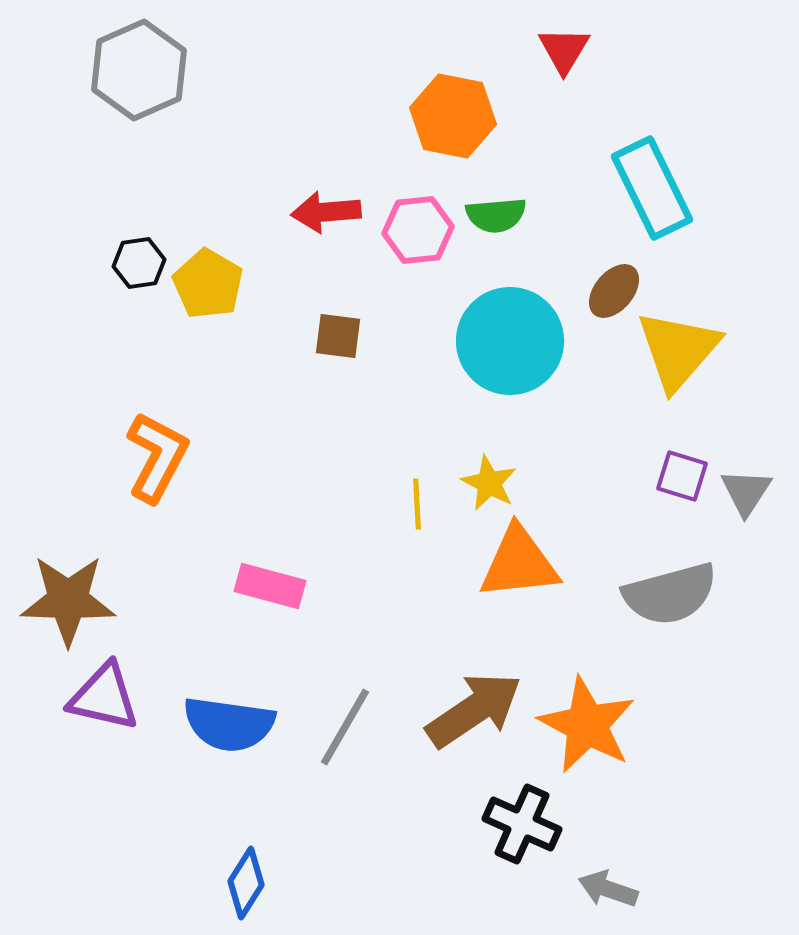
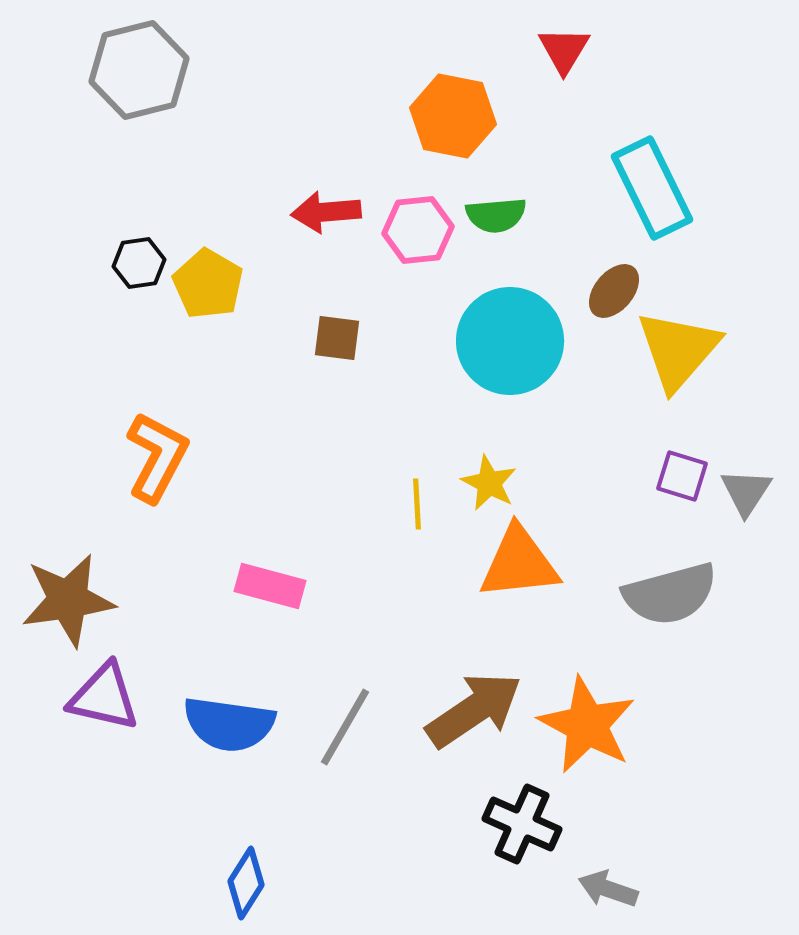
gray hexagon: rotated 10 degrees clockwise
brown square: moved 1 px left, 2 px down
brown star: rotated 10 degrees counterclockwise
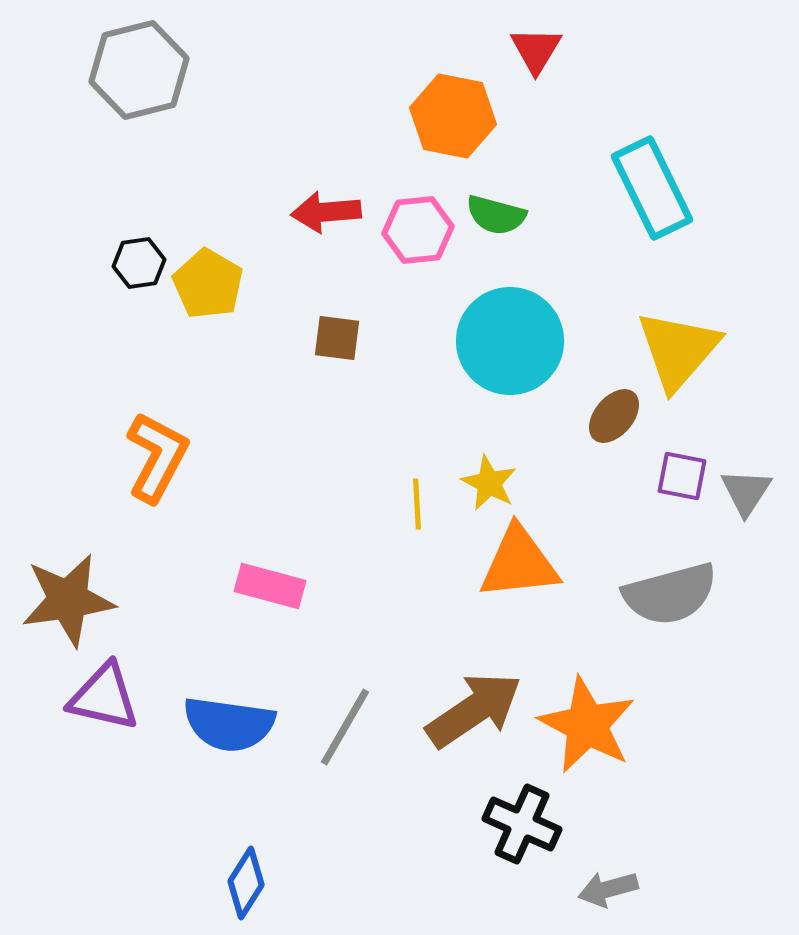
red triangle: moved 28 px left
green semicircle: rotated 20 degrees clockwise
brown ellipse: moved 125 px down
purple square: rotated 6 degrees counterclockwise
gray arrow: rotated 34 degrees counterclockwise
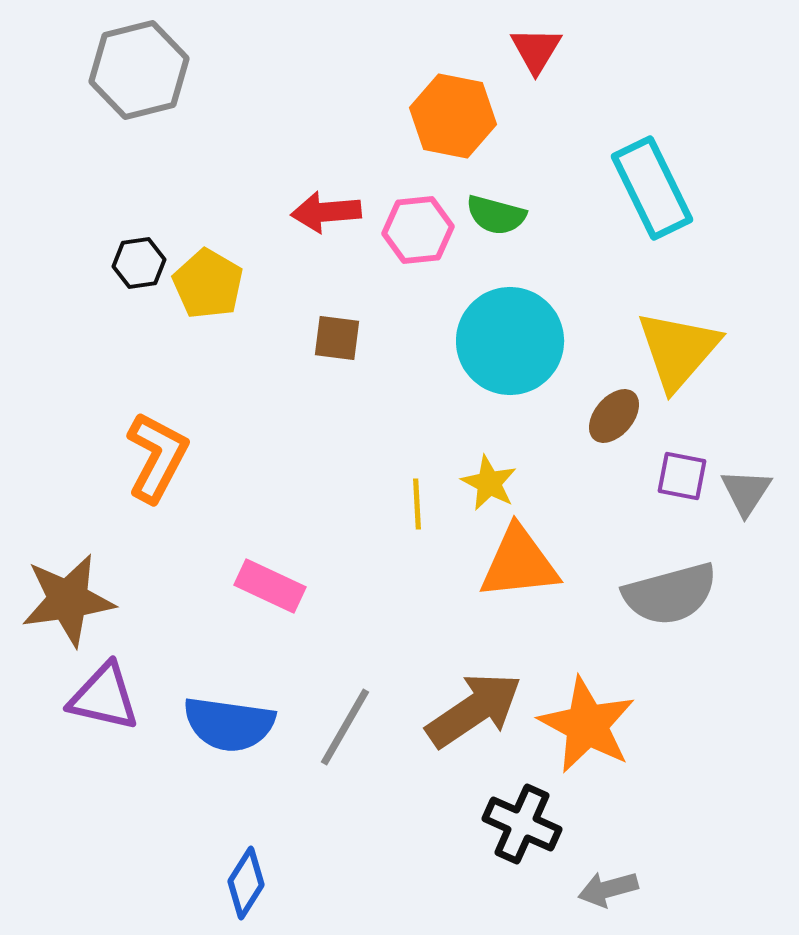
pink rectangle: rotated 10 degrees clockwise
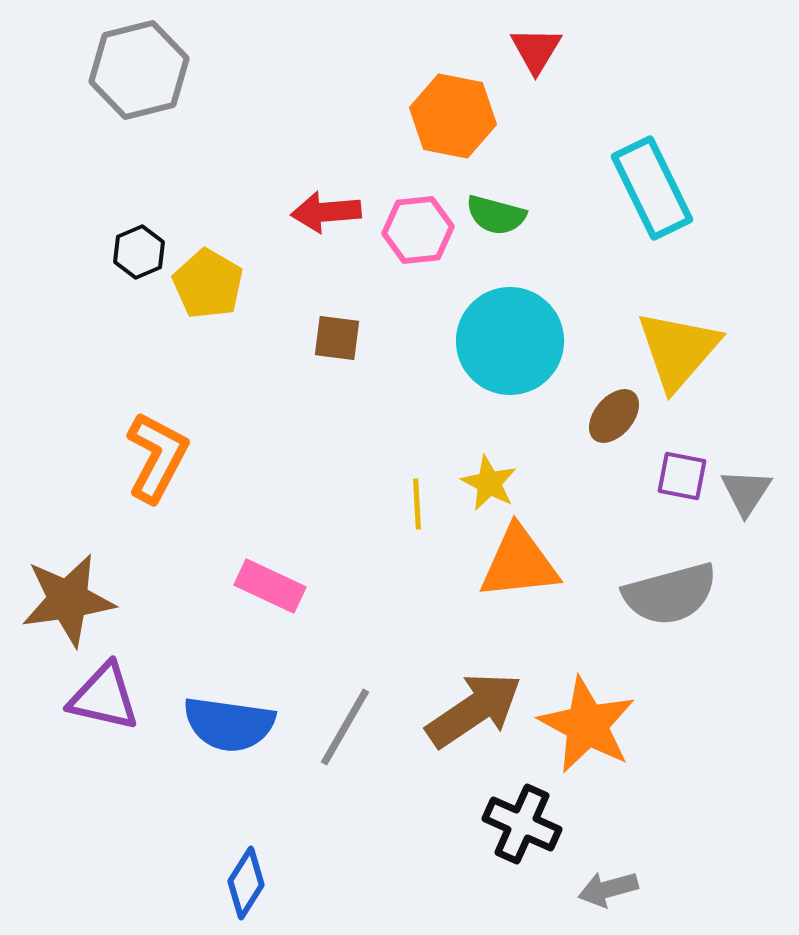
black hexagon: moved 11 px up; rotated 15 degrees counterclockwise
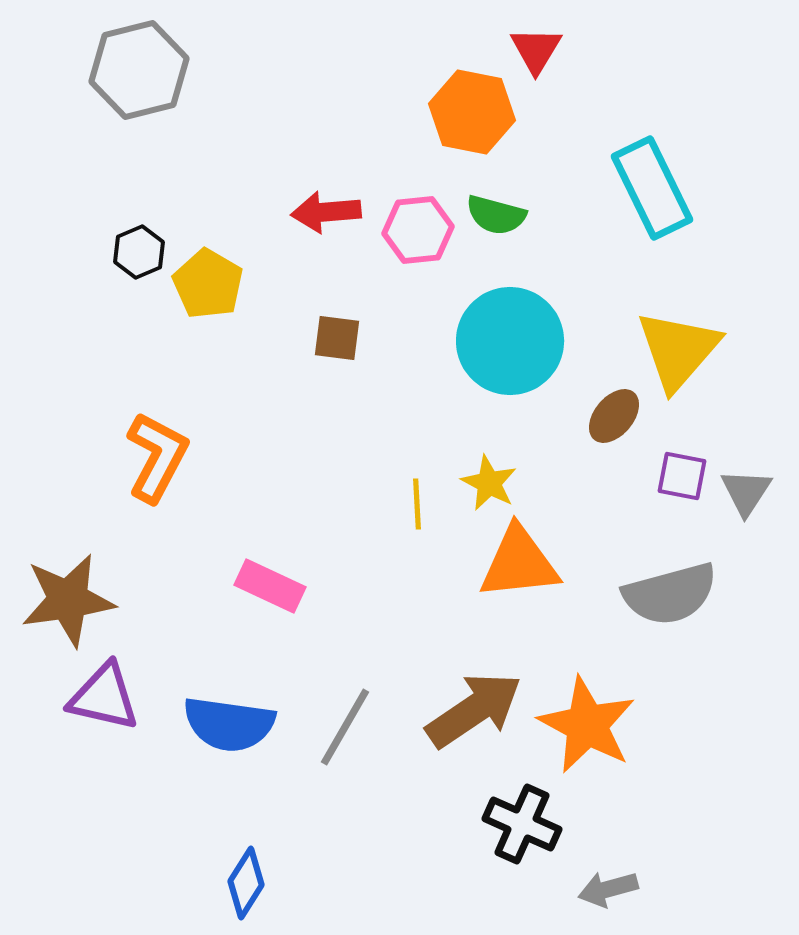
orange hexagon: moved 19 px right, 4 px up
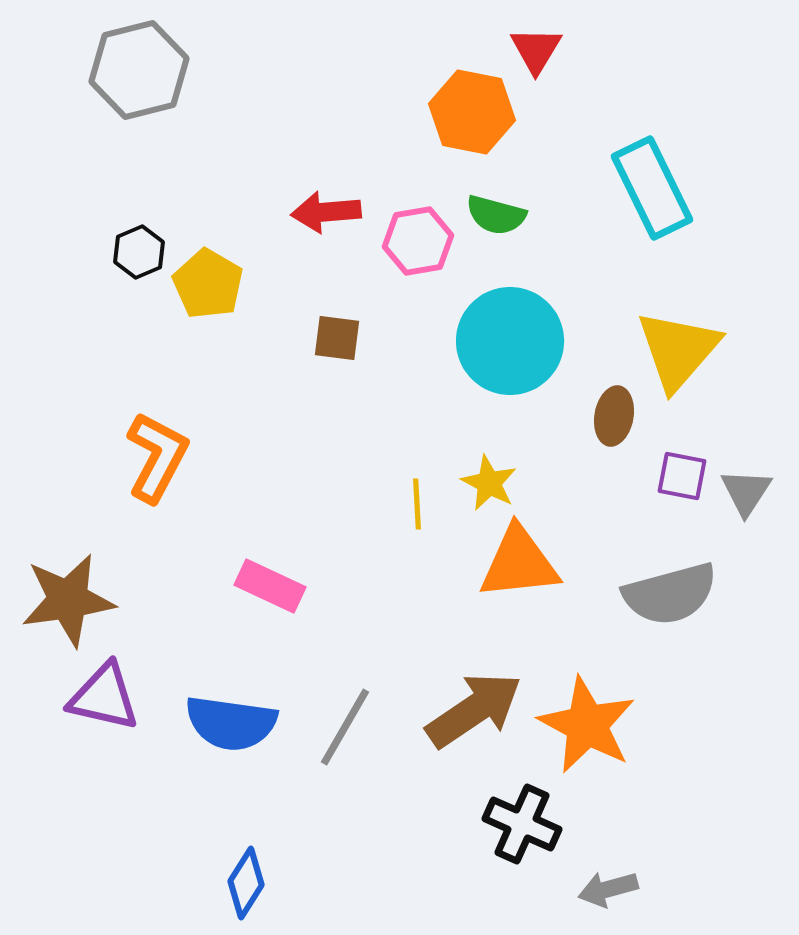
pink hexagon: moved 11 px down; rotated 4 degrees counterclockwise
brown ellipse: rotated 30 degrees counterclockwise
blue semicircle: moved 2 px right, 1 px up
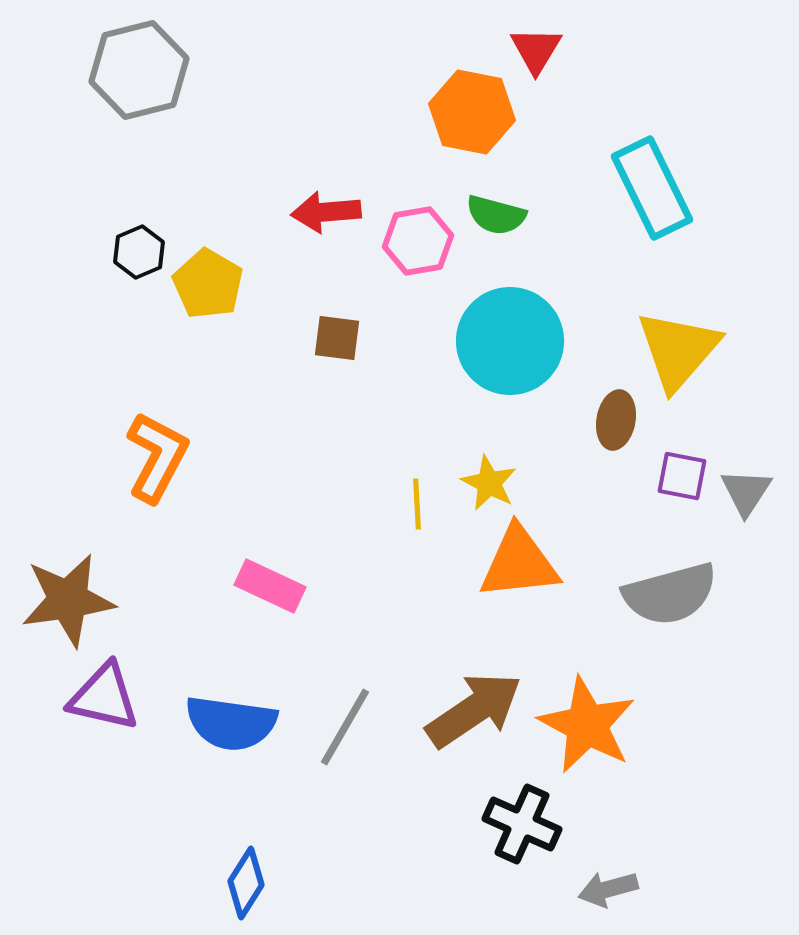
brown ellipse: moved 2 px right, 4 px down
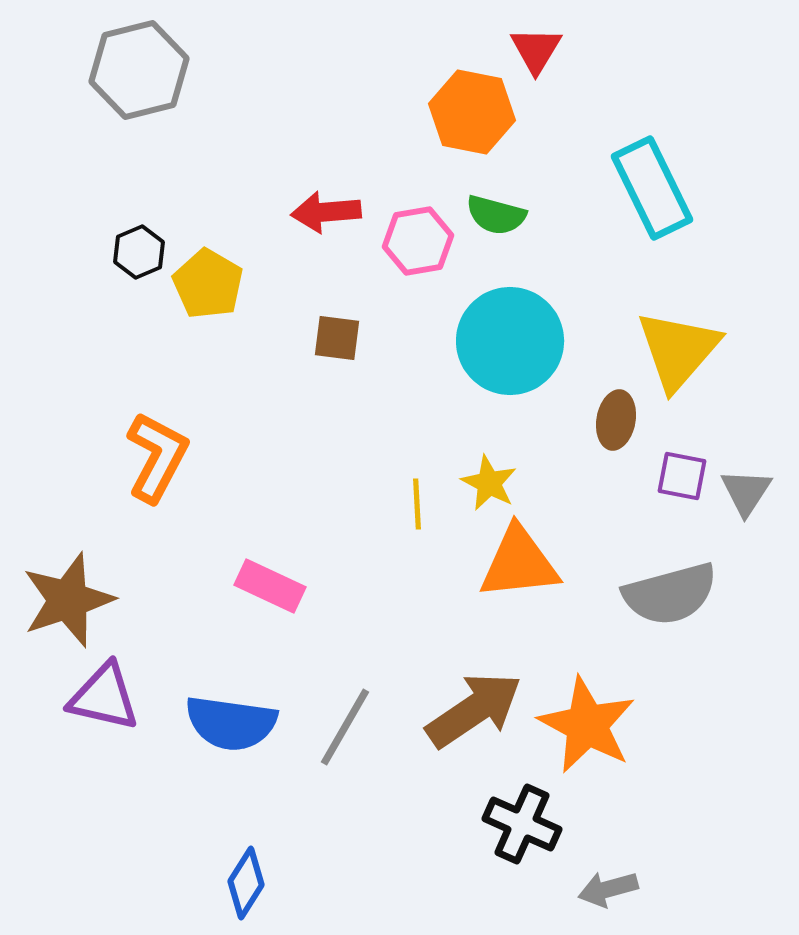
brown star: rotated 10 degrees counterclockwise
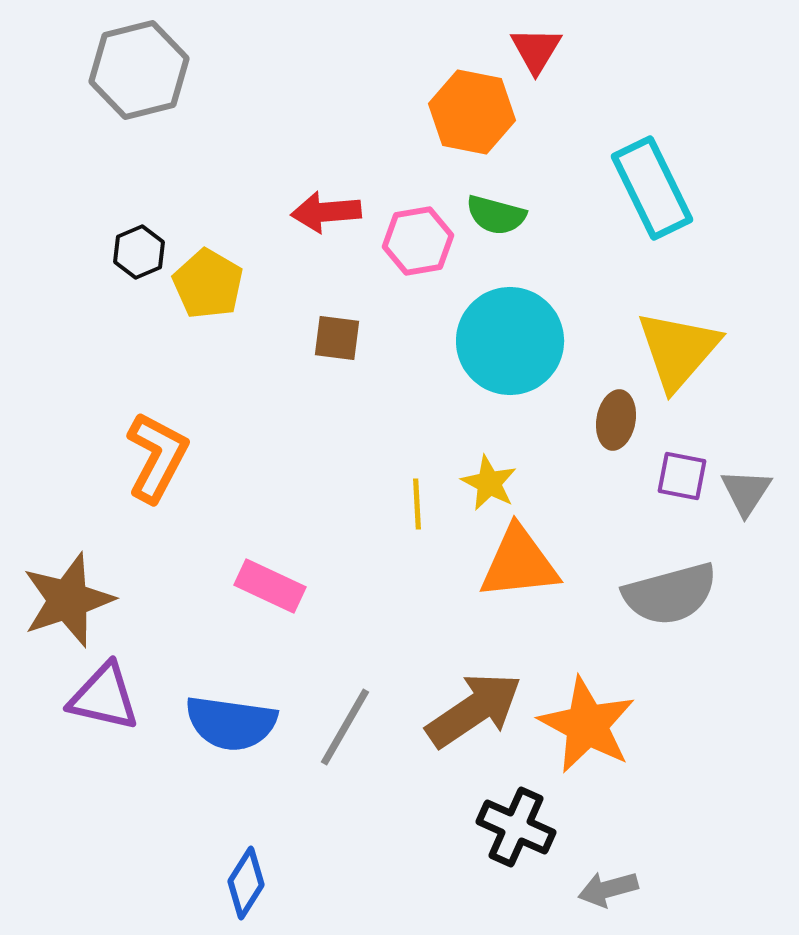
black cross: moved 6 px left, 3 px down
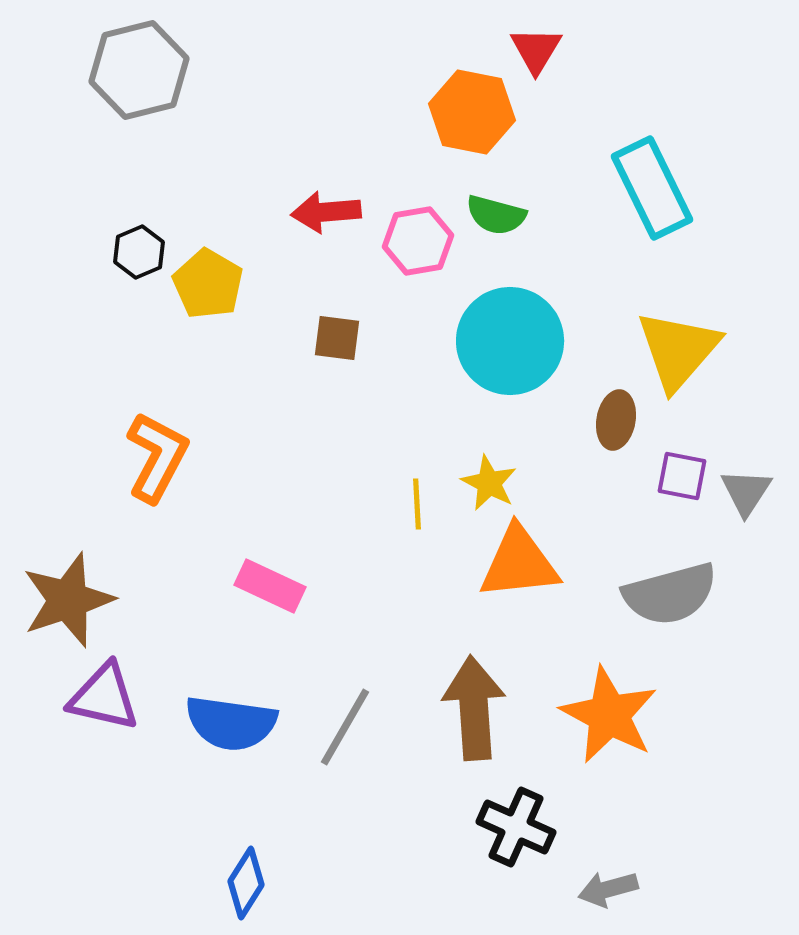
brown arrow: moved 2 px up; rotated 60 degrees counterclockwise
orange star: moved 22 px right, 10 px up
